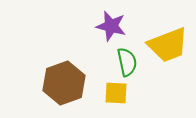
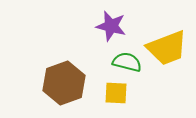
yellow trapezoid: moved 1 px left, 3 px down
green semicircle: rotated 64 degrees counterclockwise
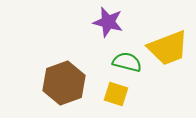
purple star: moved 3 px left, 4 px up
yellow trapezoid: moved 1 px right
yellow square: moved 1 px down; rotated 15 degrees clockwise
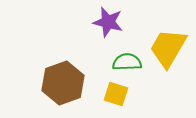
yellow trapezoid: rotated 141 degrees clockwise
green semicircle: rotated 16 degrees counterclockwise
brown hexagon: moved 1 px left
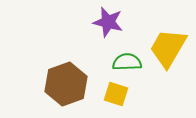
brown hexagon: moved 3 px right, 1 px down
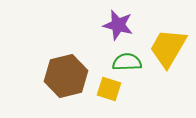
purple star: moved 10 px right, 3 px down
brown hexagon: moved 8 px up; rotated 6 degrees clockwise
yellow square: moved 7 px left, 5 px up
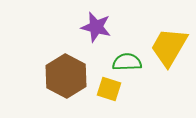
purple star: moved 22 px left, 2 px down
yellow trapezoid: moved 1 px right, 1 px up
brown hexagon: rotated 18 degrees counterclockwise
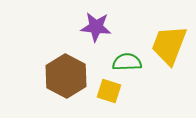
purple star: rotated 8 degrees counterclockwise
yellow trapezoid: moved 2 px up; rotated 9 degrees counterclockwise
yellow square: moved 2 px down
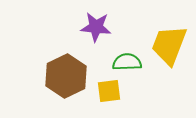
brown hexagon: rotated 6 degrees clockwise
yellow square: rotated 25 degrees counterclockwise
